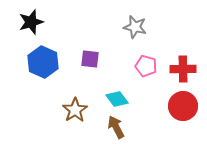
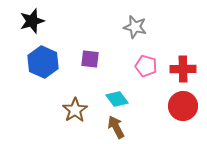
black star: moved 1 px right, 1 px up
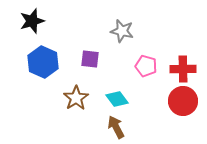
gray star: moved 13 px left, 4 px down
red circle: moved 5 px up
brown star: moved 1 px right, 12 px up
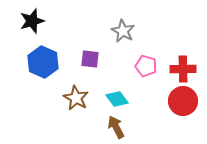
gray star: moved 1 px right; rotated 15 degrees clockwise
brown star: rotated 10 degrees counterclockwise
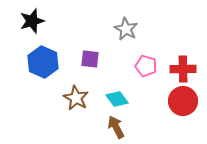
gray star: moved 3 px right, 2 px up
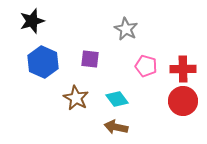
brown arrow: rotated 50 degrees counterclockwise
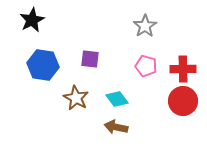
black star: moved 1 px up; rotated 10 degrees counterclockwise
gray star: moved 19 px right, 3 px up; rotated 10 degrees clockwise
blue hexagon: moved 3 px down; rotated 16 degrees counterclockwise
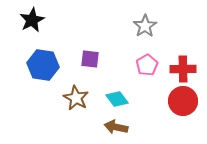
pink pentagon: moved 1 px right, 1 px up; rotated 25 degrees clockwise
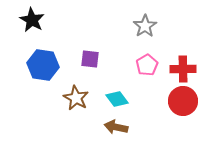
black star: rotated 15 degrees counterclockwise
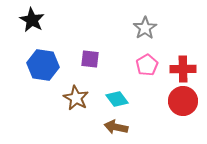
gray star: moved 2 px down
